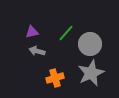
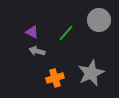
purple triangle: rotated 40 degrees clockwise
gray circle: moved 9 px right, 24 px up
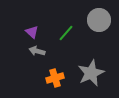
purple triangle: rotated 16 degrees clockwise
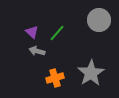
green line: moved 9 px left
gray star: rotated 8 degrees counterclockwise
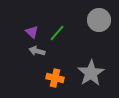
orange cross: rotated 30 degrees clockwise
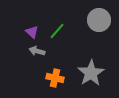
green line: moved 2 px up
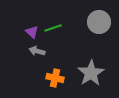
gray circle: moved 2 px down
green line: moved 4 px left, 3 px up; rotated 30 degrees clockwise
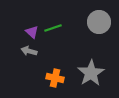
gray arrow: moved 8 px left
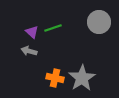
gray star: moved 9 px left, 5 px down
